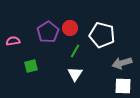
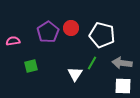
red circle: moved 1 px right
green line: moved 17 px right, 12 px down
gray arrow: rotated 24 degrees clockwise
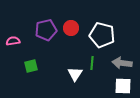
purple pentagon: moved 2 px left, 2 px up; rotated 20 degrees clockwise
green line: rotated 24 degrees counterclockwise
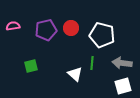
pink semicircle: moved 15 px up
white triangle: rotated 21 degrees counterclockwise
white square: rotated 18 degrees counterclockwise
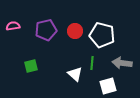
red circle: moved 4 px right, 3 px down
white square: moved 15 px left
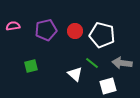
green line: rotated 56 degrees counterclockwise
